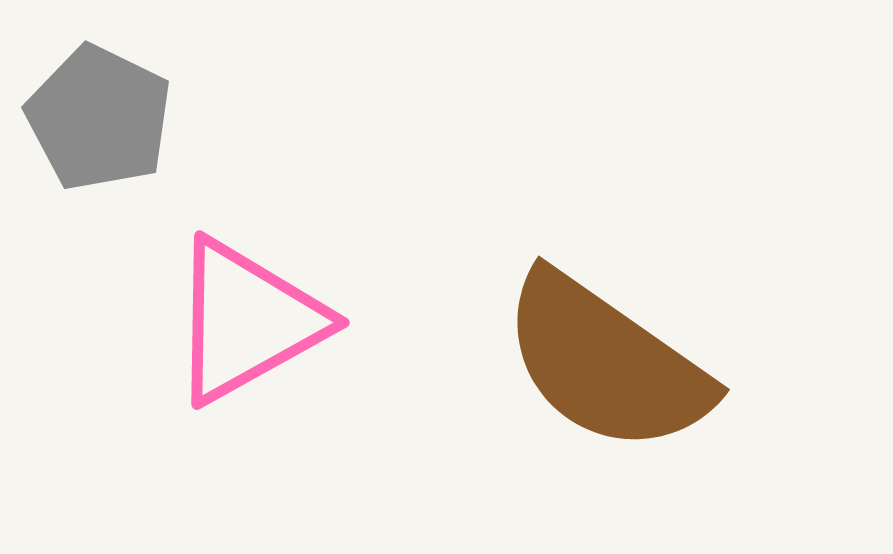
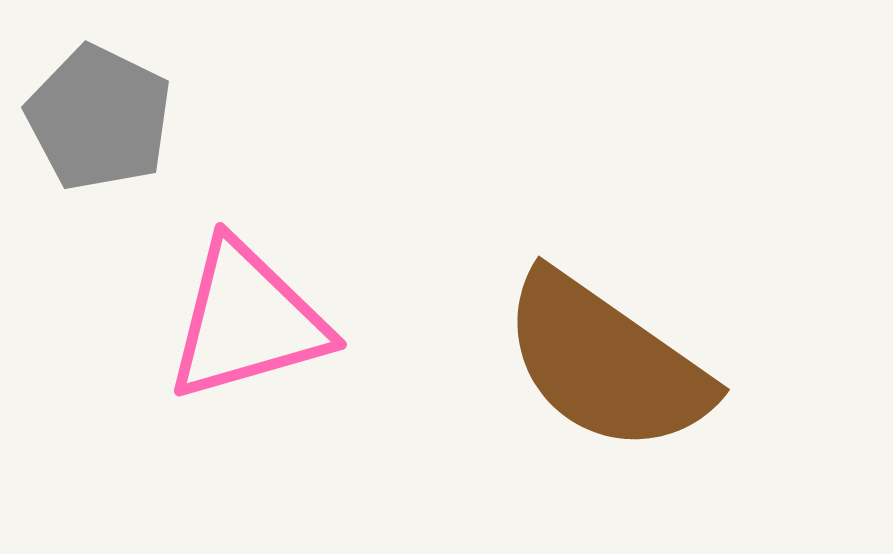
pink triangle: rotated 13 degrees clockwise
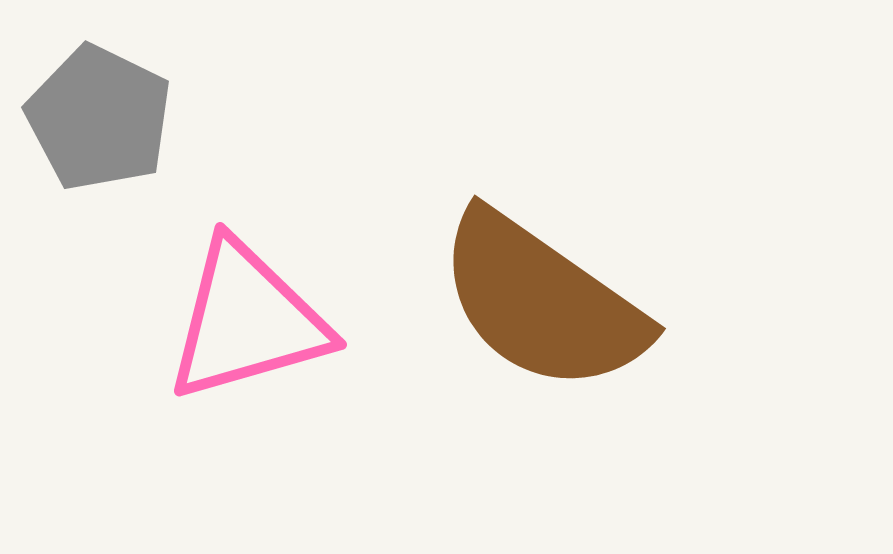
brown semicircle: moved 64 px left, 61 px up
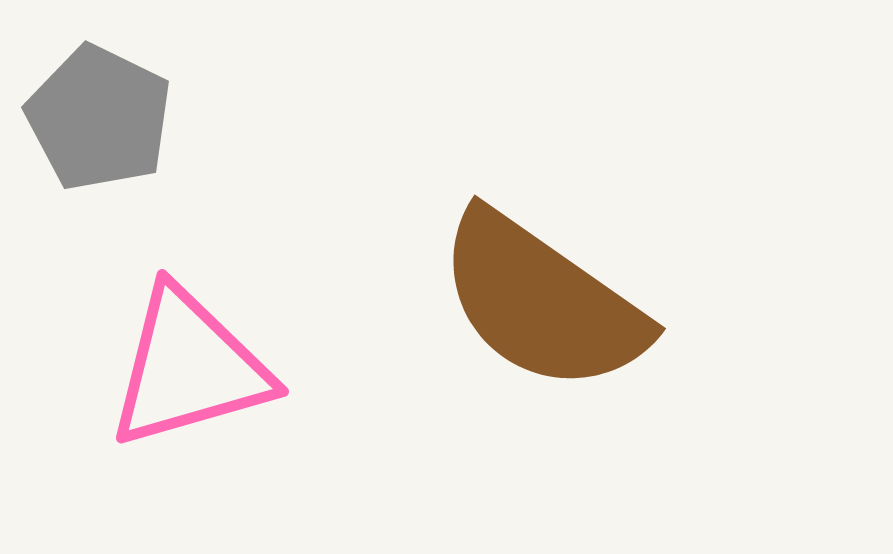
pink triangle: moved 58 px left, 47 px down
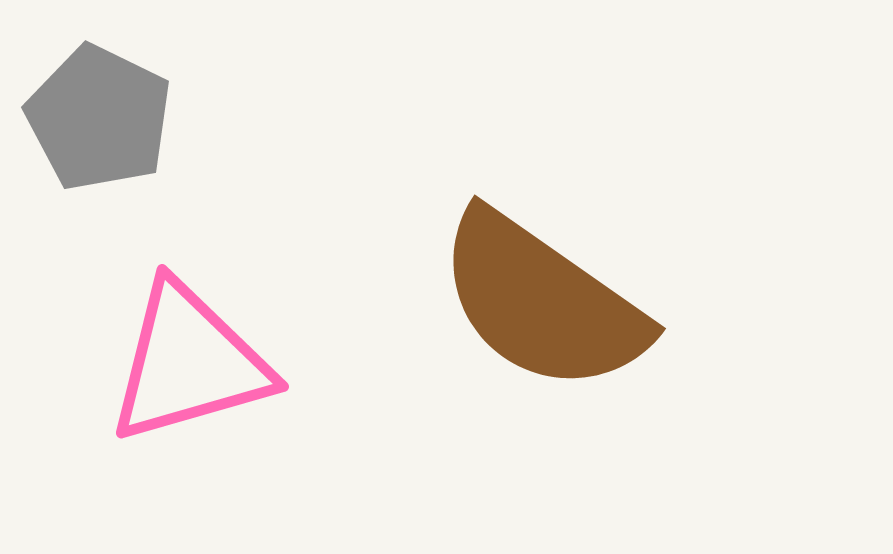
pink triangle: moved 5 px up
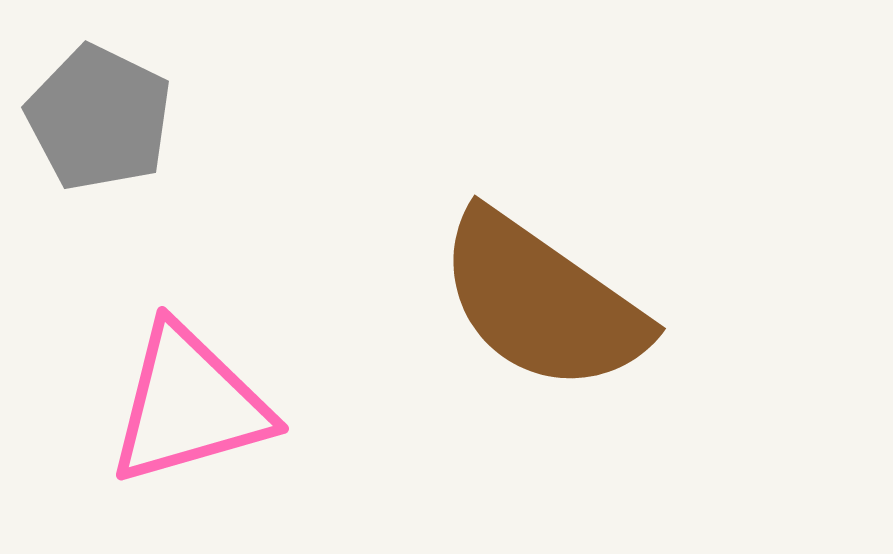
pink triangle: moved 42 px down
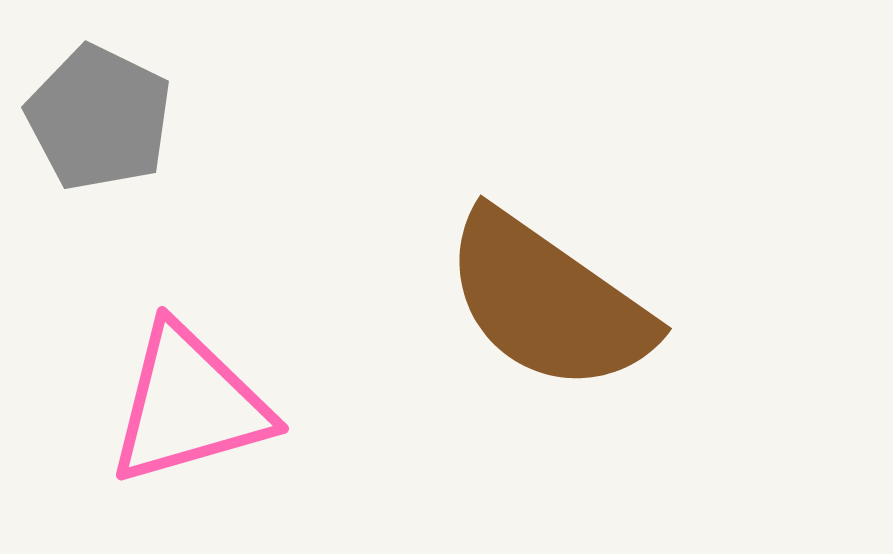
brown semicircle: moved 6 px right
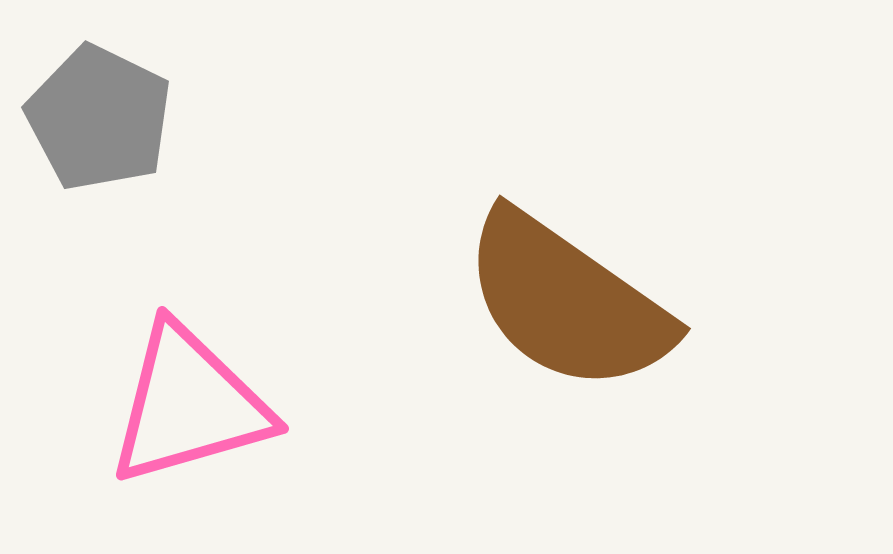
brown semicircle: moved 19 px right
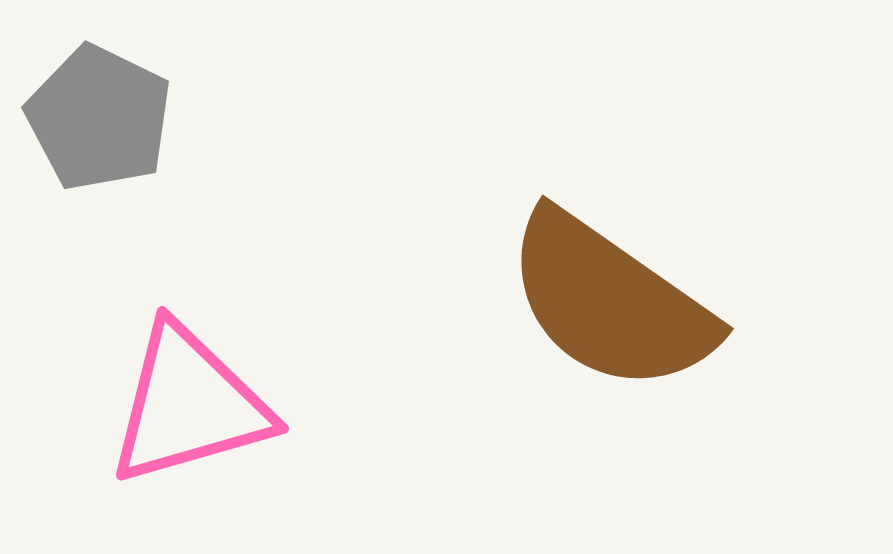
brown semicircle: moved 43 px right
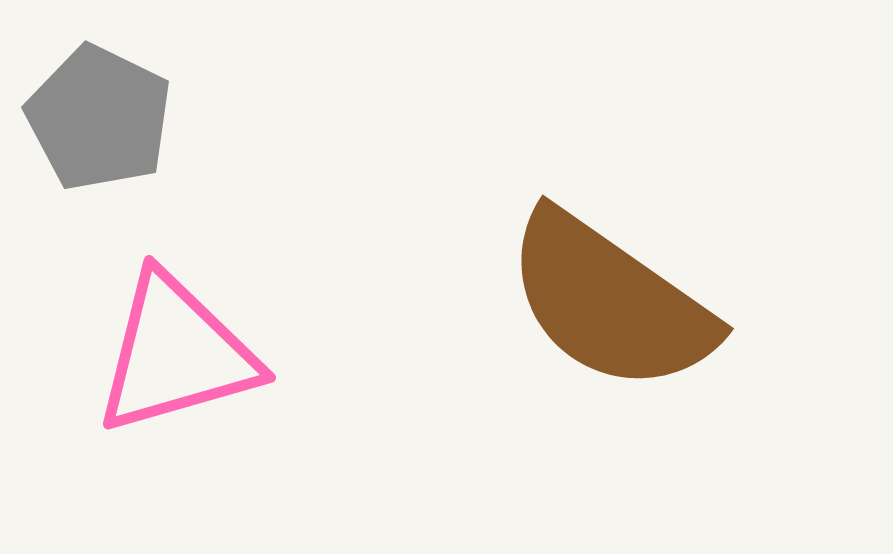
pink triangle: moved 13 px left, 51 px up
